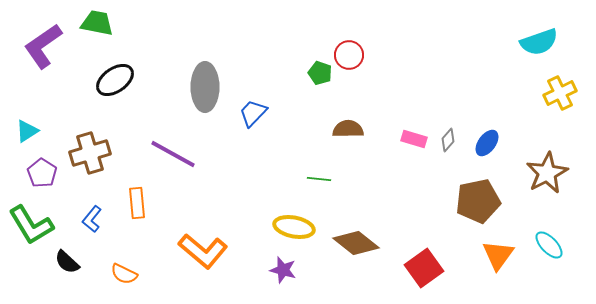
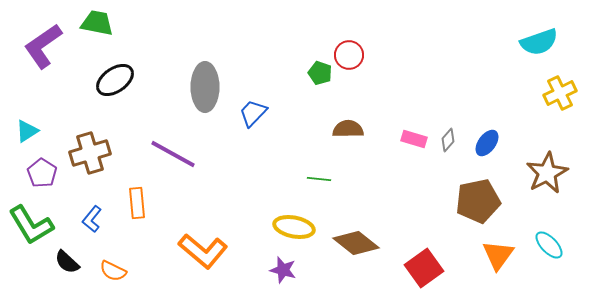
orange semicircle: moved 11 px left, 3 px up
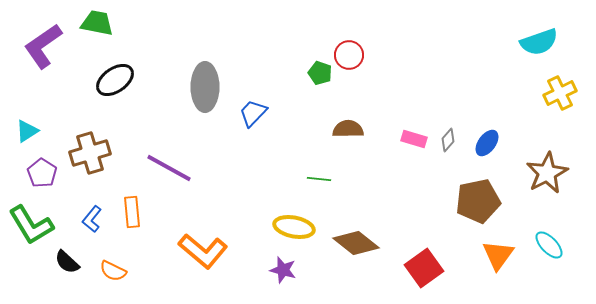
purple line: moved 4 px left, 14 px down
orange rectangle: moved 5 px left, 9 px down
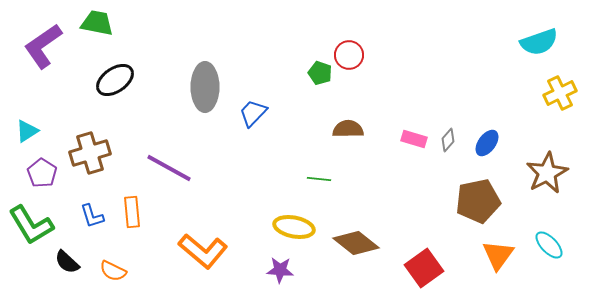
blue L-shape: moved 3 px up; rotated 56 degrees counterclockwise
purple star: moved 3 px left; rotated 12 degrees counterclockwise
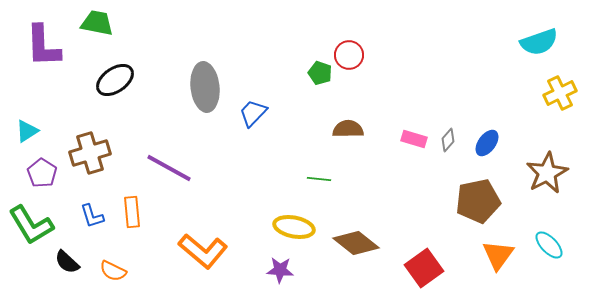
purple L-shape: rotated 57 degrees counterclockwise
gray ellipse: rotated 6 degrees counterclockwise
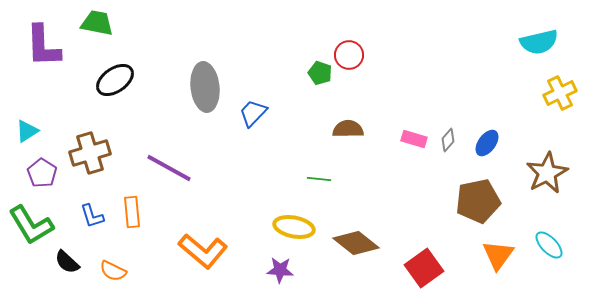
cyan semicircle: rotated 6 degrees clockwise
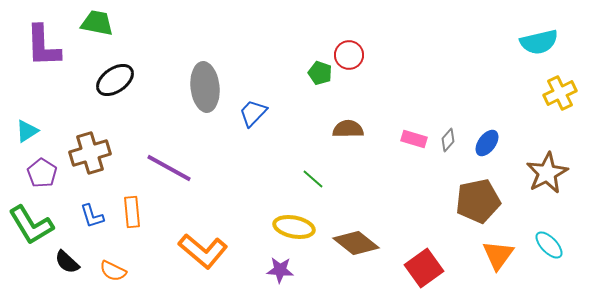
green line: moved 6 px left; rotated 35 degrees clockwise
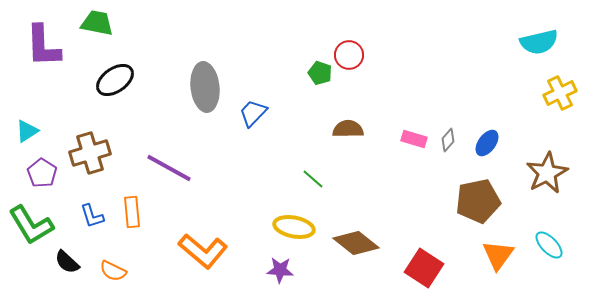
red square: rotated 21 degrees counterclockwise
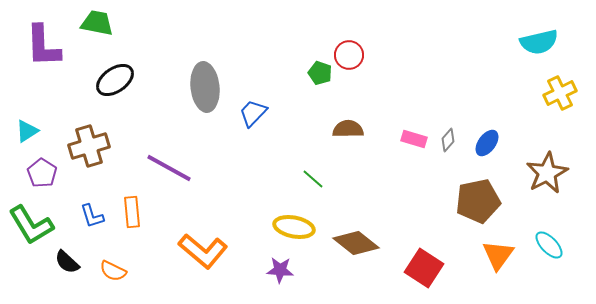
brown cross: moved 1 px left, 7 px up
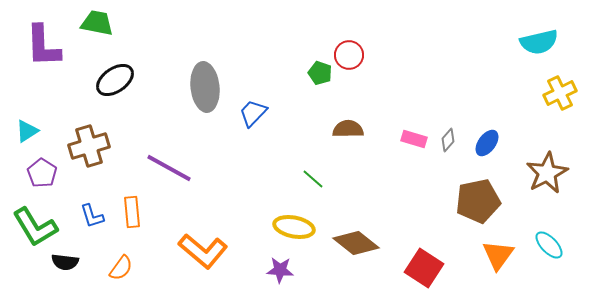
green L-shape: moved 4 px right, 2 px down
black semicircle: moved 2 px left; rotated 36 degrees counterclockwise
orange semicircle: moved 8 px right, 3 px up; rotated 80 degrees counterclockwise
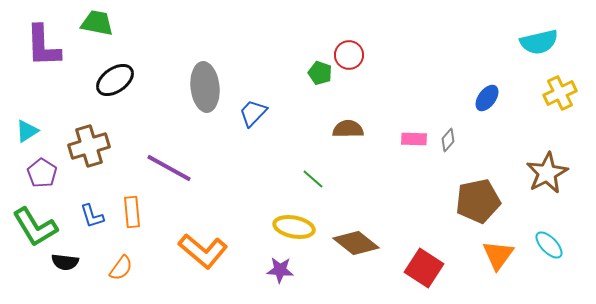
pink rectangle: rotated 15 degrees counterclockwise
blue ellipse: moved 45 px up
